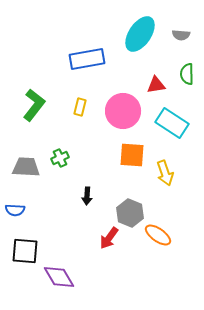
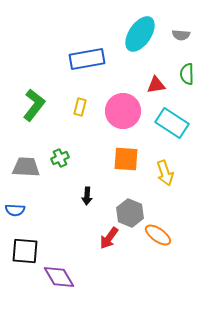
orange square: moved 6 px left, 4 px down
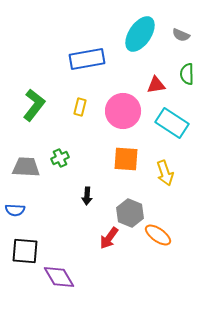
gray semicircle: rotated 18 degrees clockwise
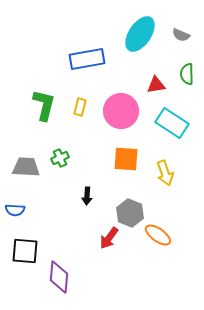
green L-shape: moved 10 px right; rotated 24 degrees counterclockwise
pink circle: moved 2 px left
purple diamond: rotated 36 degrees clockwise
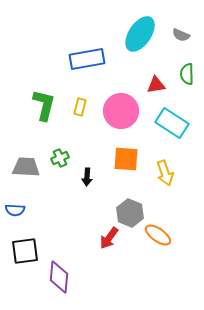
black arrow: moved 19 px up
black square: rotated 12 degrees counterclockwise
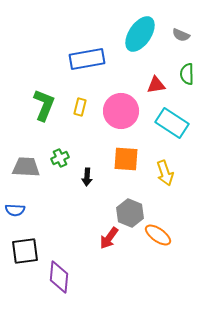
green L-shape: rotated 8 degrees clockwise
